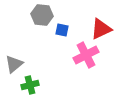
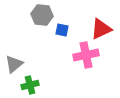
pink cross: rotated 15 degrees clockwise
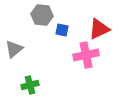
red triangle: moved 2 px left
gray triangle: moved 15 px up
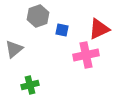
gray hexagon: moved 4 px left, 1 px down; rotated 25 degrees counterclockwise
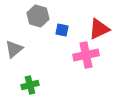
gray hexagon: rotated 25 degrees counterclockwise
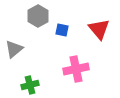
gray hexagon: rotated 15 degrees clockwise
red triangle: rotated 45 degrees counterclockwise
pink cross: moved 10 px left, 14 px down
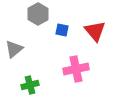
gray hexagon: moved 2 px up
red triangle: moved 4 px left, 2 px down
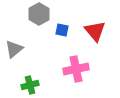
gray hexagon: moved 1 px right
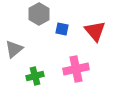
blue square: moved 1 px up
green cross: moved 5 px right, 9 px up
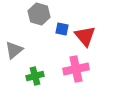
gray hexagon: rotated 15 degrees counterclockwise
red triangle: moved 10 px left, 5 px down
gray triangle: moved 1 px down
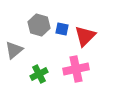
gray hexagon: moved 11 px down
red triangle: rotated 25 degrees clockwise
green cross: moved 4 px right, 2 px up; rotated 12 degrees counterclockwise
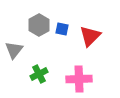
gray hexagon: rotated 15 degrees clockwise
red triangle: moved 5 px right
gray triangle: rotated 12 degrees counterclockwise
pink cross: moved 3 px right, 10 px down; rotated 10 degrees clockwise
